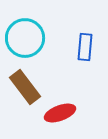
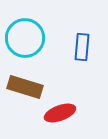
blue rectangle: moved 3 px left
brown rectangle: rotated 36 degrees counterclockwise
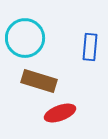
blue rectangle: moved 8 px right
brown rectangle: moved 14 px right, 6 px up
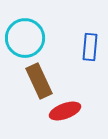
brown rectangle: rotated 48 degrees clockwise
red ellipse: moved 5 px right, 2 px up
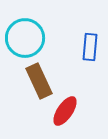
red ellipse: rotated 36 degrees counterclockwise
